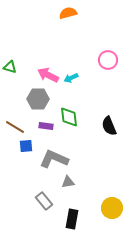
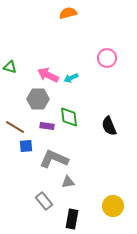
pink circle: moved 1 px left, 2 px up
purple rectangle: moved 1 px right
yellow circle: moved 1 px right, 2 px up
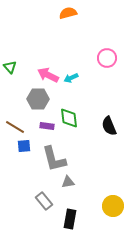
green triangle: rotated 32 degrees clockwise
green diamond: moved 1 px down
blue square: moved 2 px left
gray L-shape: rotated 128 degrees counterclockwise
black rectangle: moved 2 px left
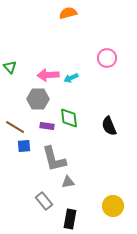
pink arrow: rotated 30 degrees counterclockwise
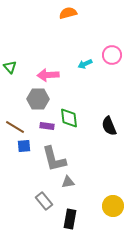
pink circle: moved 5 px right, 3 px up
cyan arrow: moved 14 px right, 14 px up
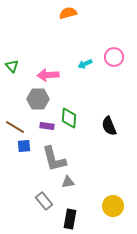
pink circle: moved 2 px right, 2 px down
green triangle: moved 2 px right, 1 px up
green diamond: rotated 10 degrees clockwise
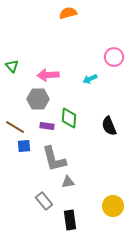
cyan arrow: moved 5 px right, 15 px down
black rectangle: moved 1 px down; rotated 18 degrees counterclockwise
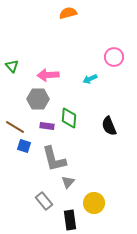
blue square: rotated 24 degrees clockwise
gray triangle: rotated 40 degrees counterclockwise
yellow circle: moved 19 px left, 3 px up
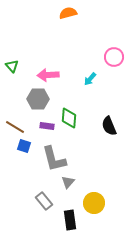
cyan arrow: rotated 24 degrees counterclockwise
